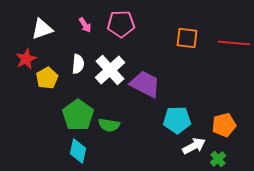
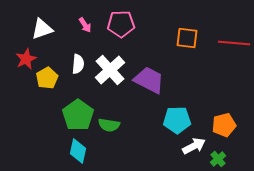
purple trapezoid: moved 4 px right, 4 px up
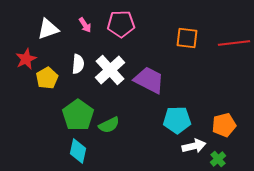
white triangle: moved 6 px right
red line: rotated 12 degrees counterclockwise
green semicircle: rotated 35 degrees counterclockwise
white arrow: rotated 15 degrees clockwise
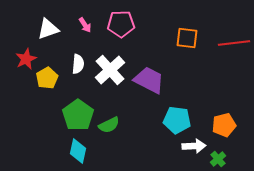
cyan pentagon: rotated 8 degrees clockwise
white arrow: rotated 10 degrees clockwise
